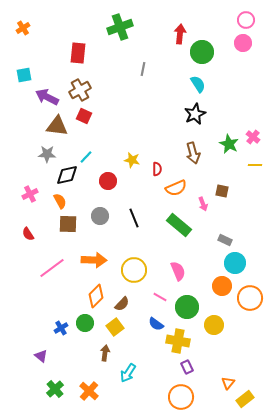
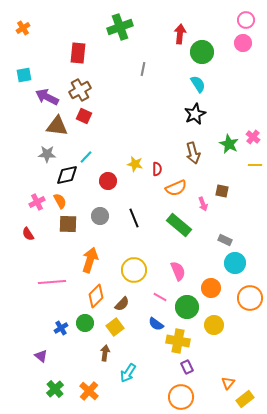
yellow star at (132, 160): moved 3 px right, 4 px down
pink cross at (30, 194): moved 7 px right, 8 px down
orange arrow at (94, 260): moved 4 px left; rotated 75 degrees counterclockwise
pink line at (52, 268): moved 14 px down; rotated 32 degrees clockwise
orange circle at (222, 286): moved 11 px left, 2 px down
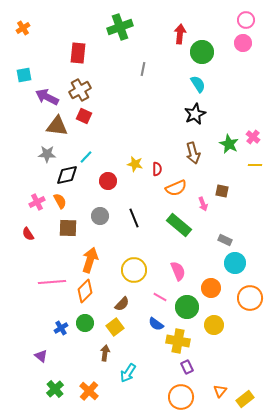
brown square at (68, 224): moved 4 px down
orange diamond at (96, 296): moved 11 px left, 5 px up
orange triangle at (228, 383): moved 8 px left, 8 px down
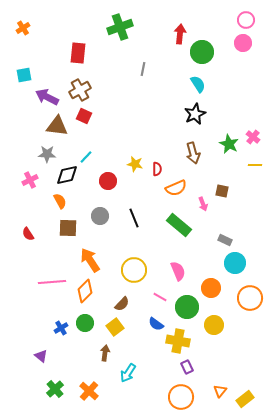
pink cross at (37, 202): moved 7 px left, 22 px up
orange arrow at (90, 260): rotated 50 degrees counterclockwise
